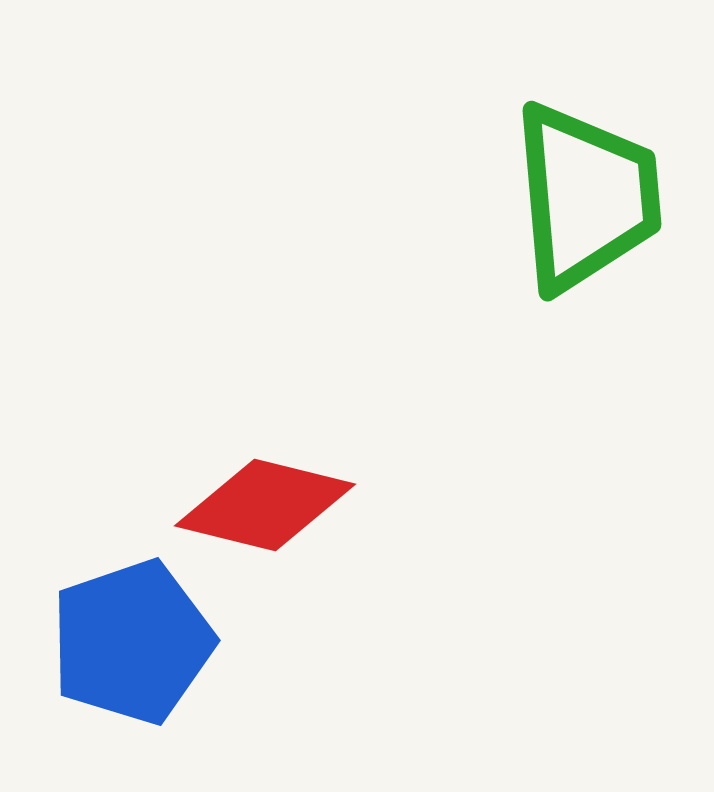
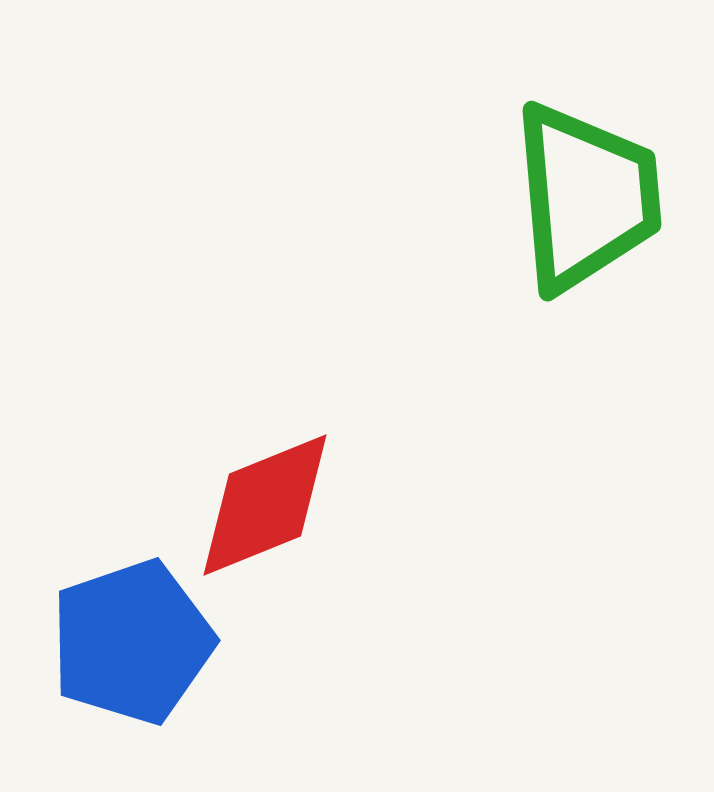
red diamond: rotated 36 degrees counterclockwise
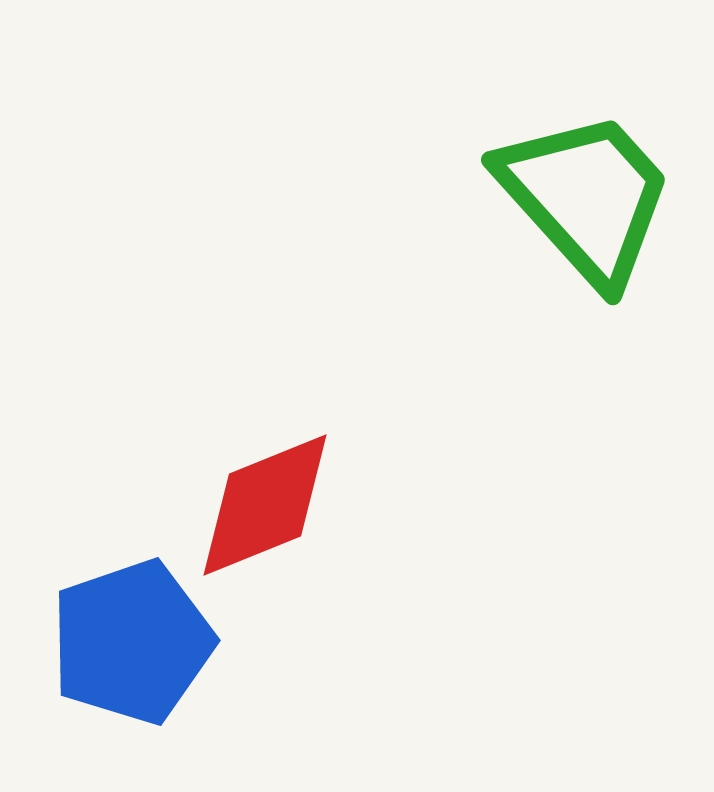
green trapezoid: rotated 37 degrees counterclockwise
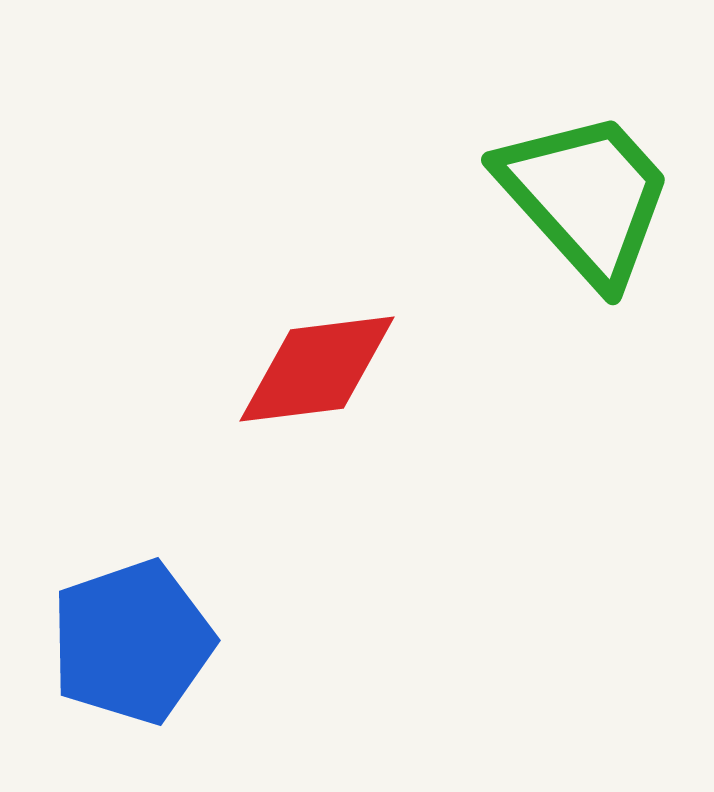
red diamond: moved 52 px right, 136 px up; rotated 15 degrees clockwise
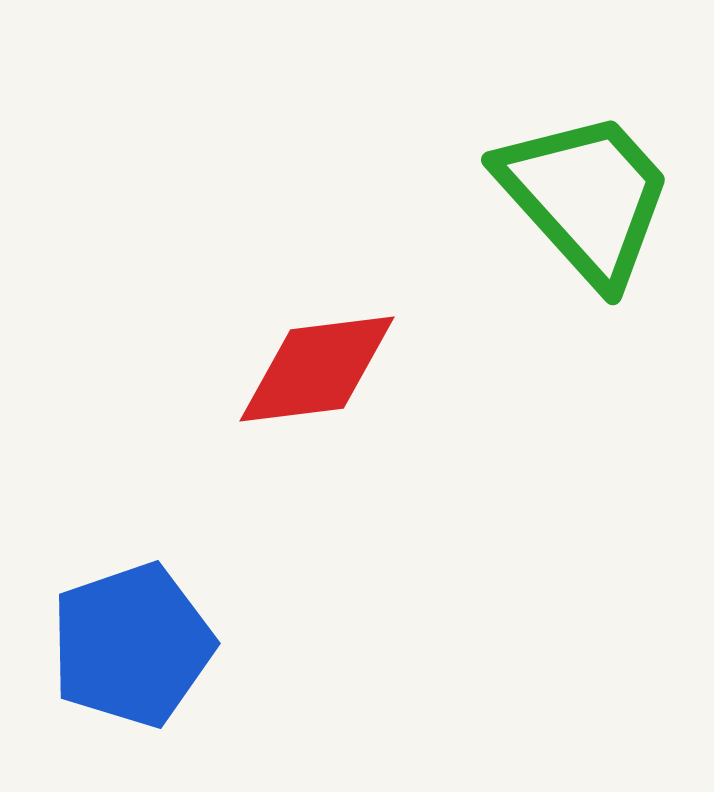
blue pentagon: moved 3 px down
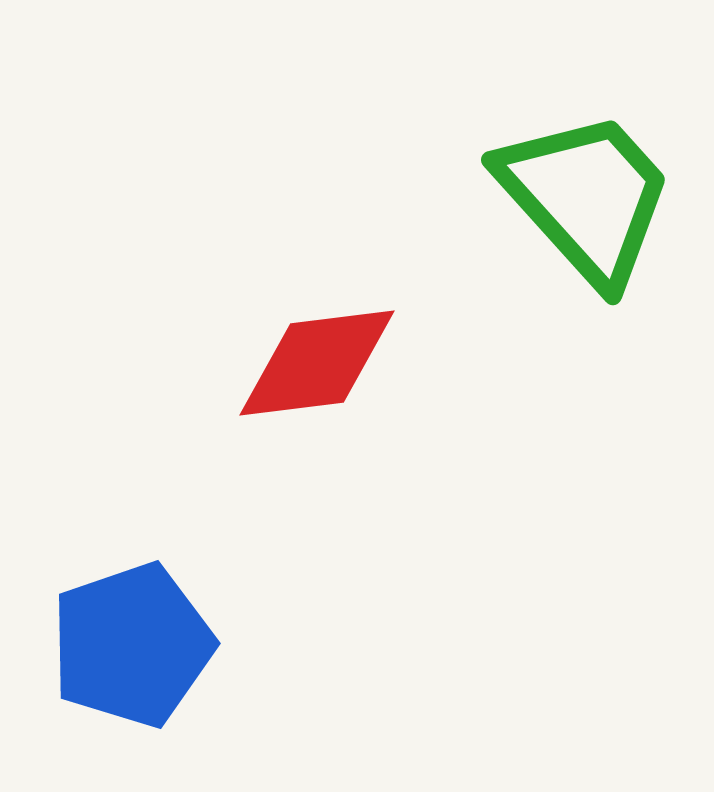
red diamond: moved 6 px up
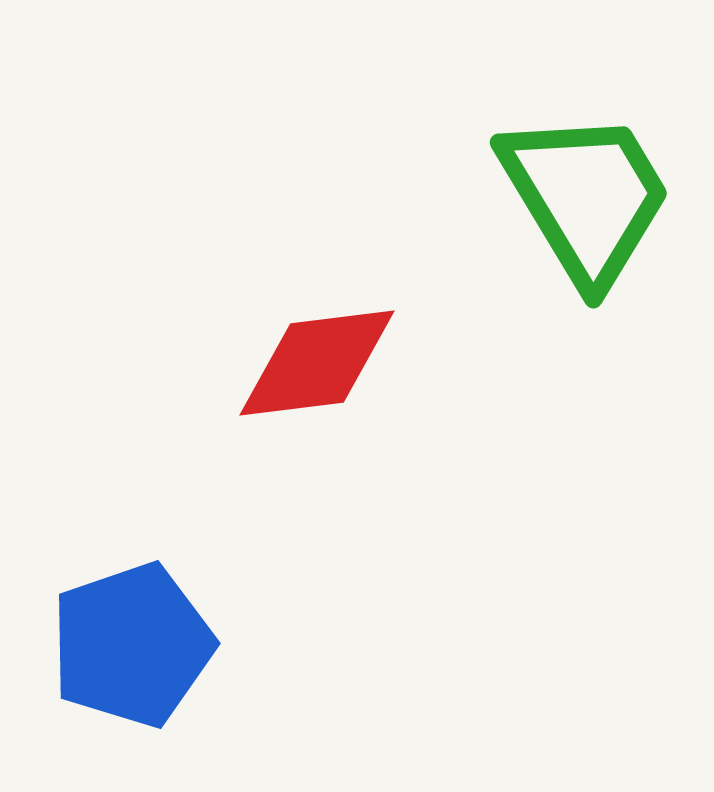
green trapezoid: rotated 11 degrees clockwise
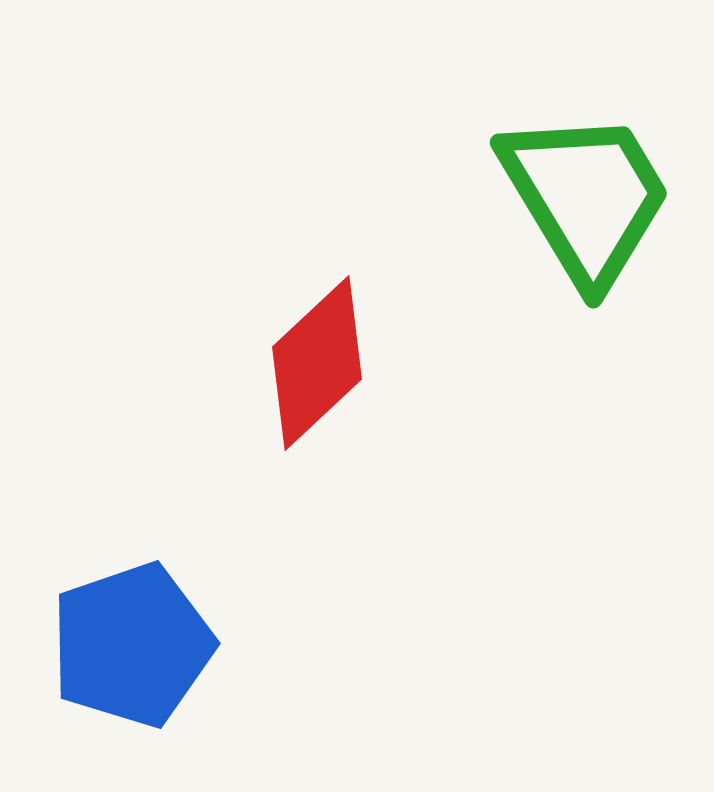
red diamond: rotated 36 degrees counterclockwise
